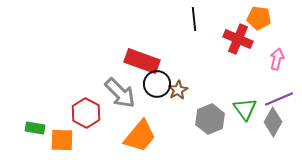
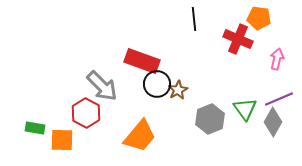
gray arrow: moved 18 px left, 7 px up
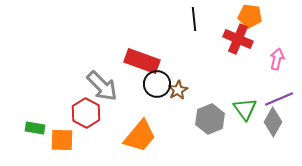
orange pentagon: moved 9 px left, 2 px up
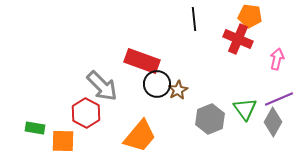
orange square: moved 1 px right, 1 px down
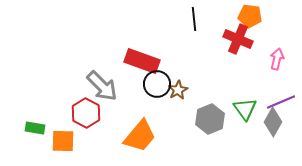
purple line: moved 2 px right, 3 px down
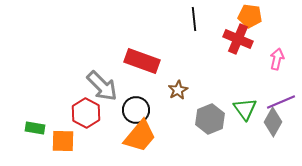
black circle: moved 21 px left, 26 px down
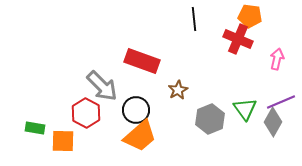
orange trapezoid: rotated 9 degrees clockwise
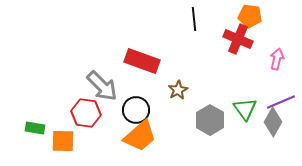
red hexagon: rotated 20 degrees counterclockwise
gray hexagon: moved 1 px down; rotated 8 degrees counterclockwise
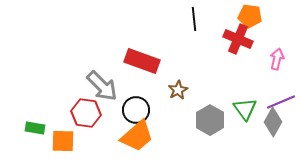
orange trapezoid: moved 3 px left
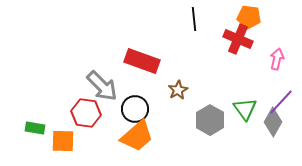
orange pentagon: moved 1 px left, 1 px down
purple line: rotated 24 degrees counterclockwise
black circle: moved 1 px left, 1 px up
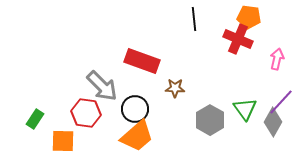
brown star: moved 3 px left, 2 px up; rotated 30 degrees clockwise
green rectangle: moved 9 px up; rotated 66 degrees counterclockwise
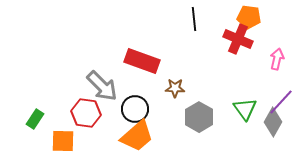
gray hexagon: moved 11 px left, 3 px up
